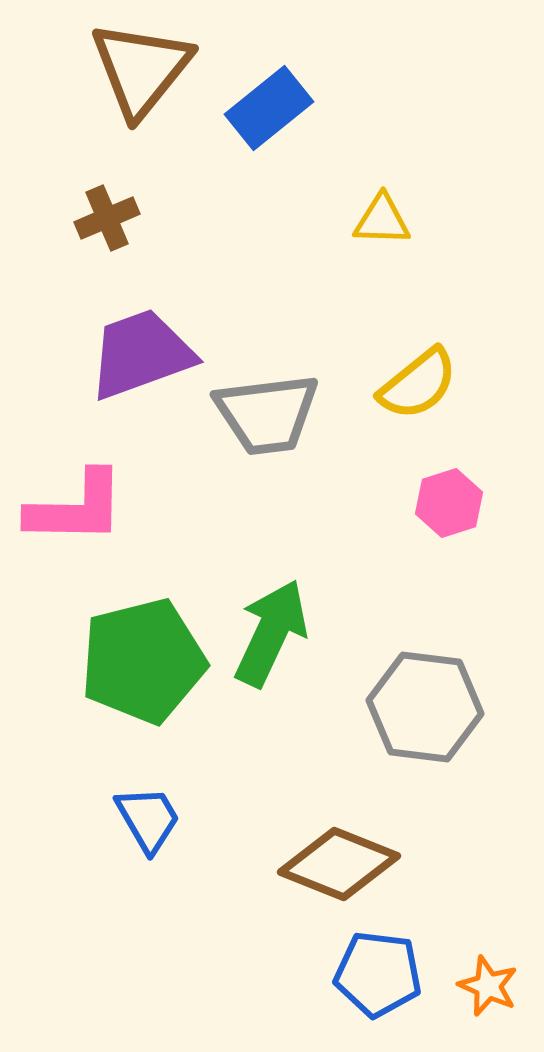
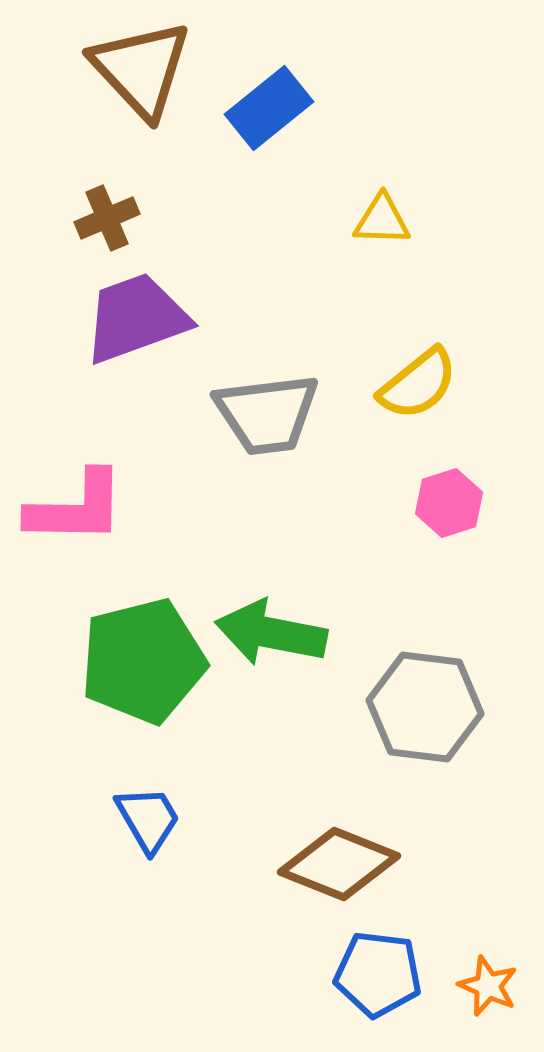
brown triangle: rotated 22 degrees counterclockwise
purple trapezoid: moved 5 px left, 36 px up
green arrow: rotated 104 degrees counterclockwise
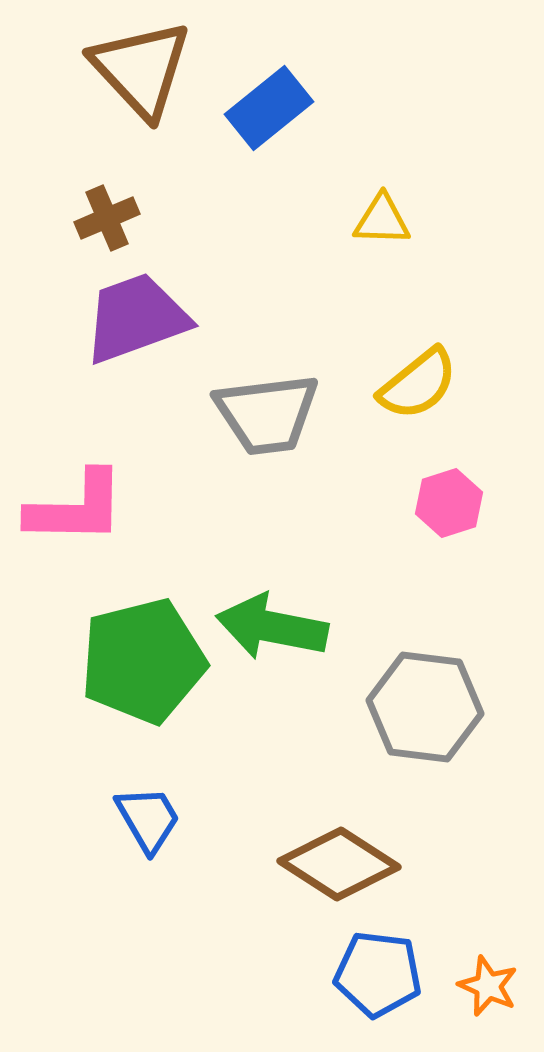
green arrow: moved 1 px right, 6 px up
brown diamond: rotated 11 degrees clockwise
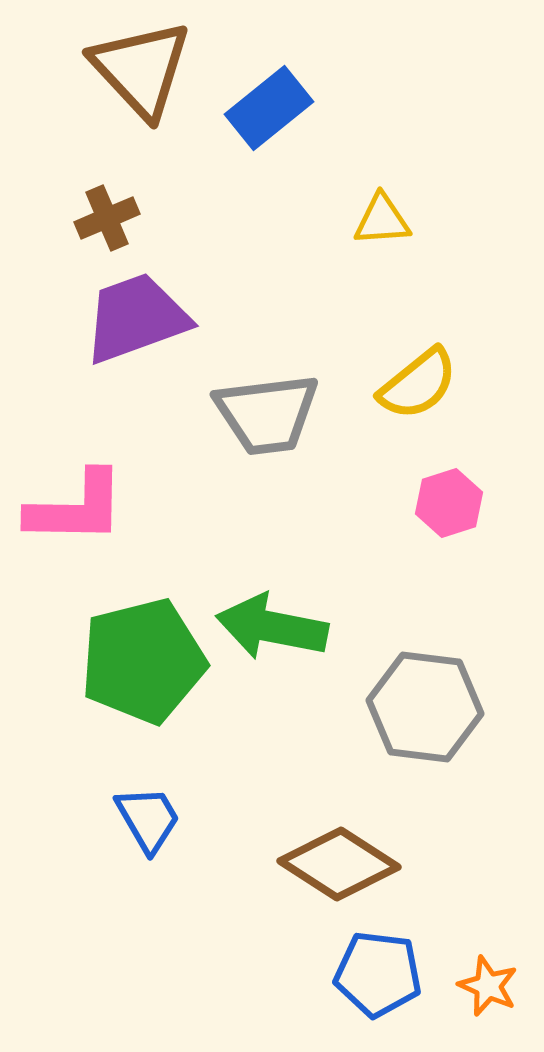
yellow triangle: rotated 6 degrees counterclockwise
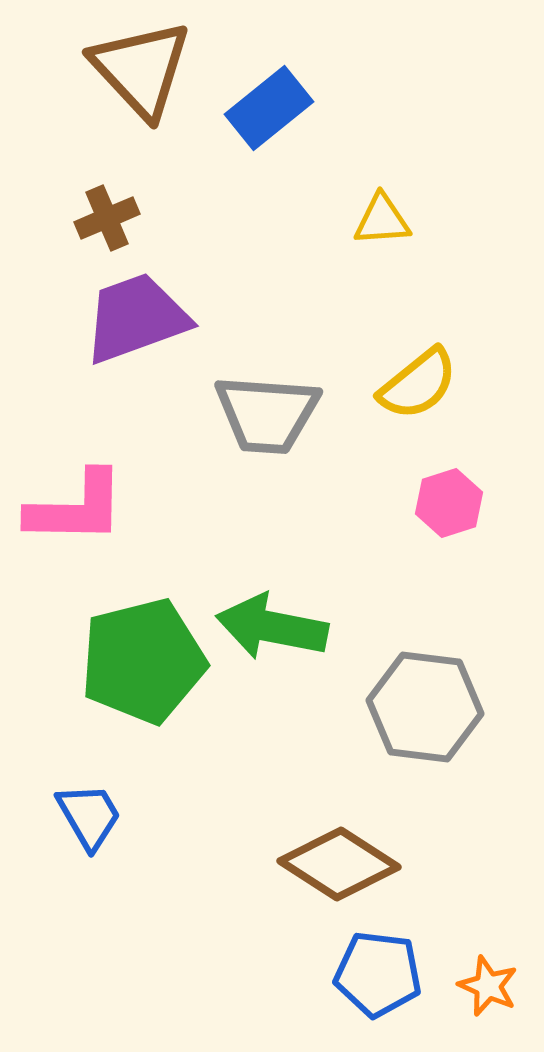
gray trapezoid: rotated 11 degrees clockwise
blue trapezoid: moved 59 px left, 3 px up
